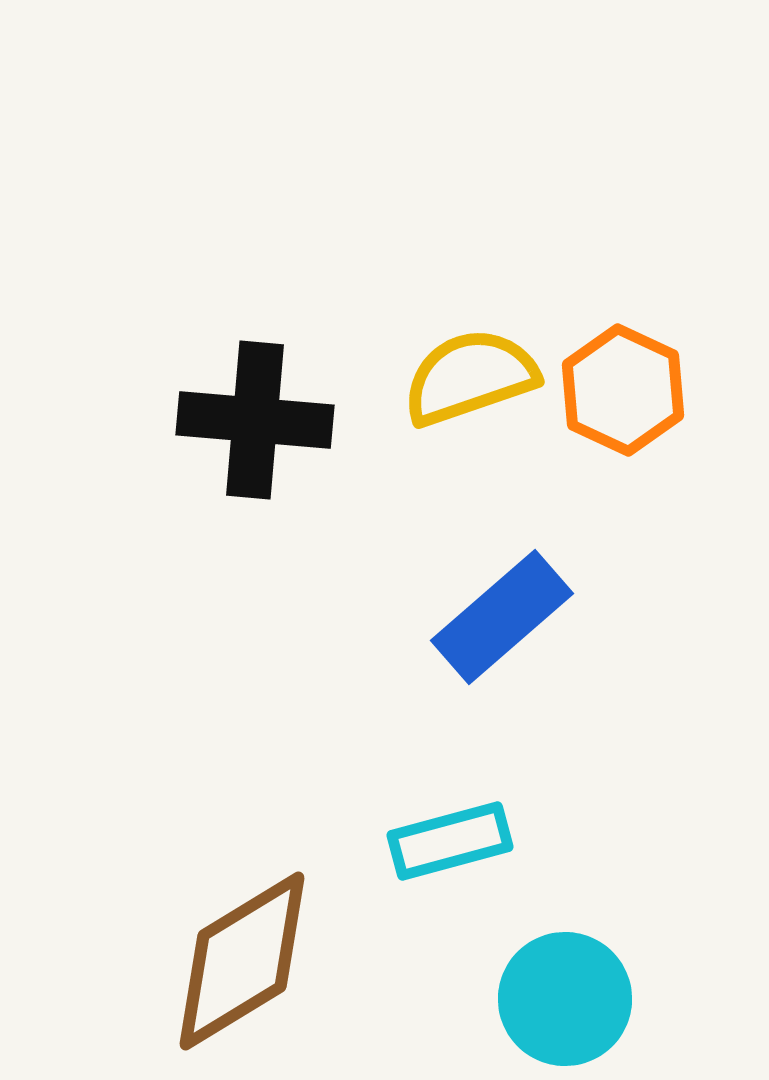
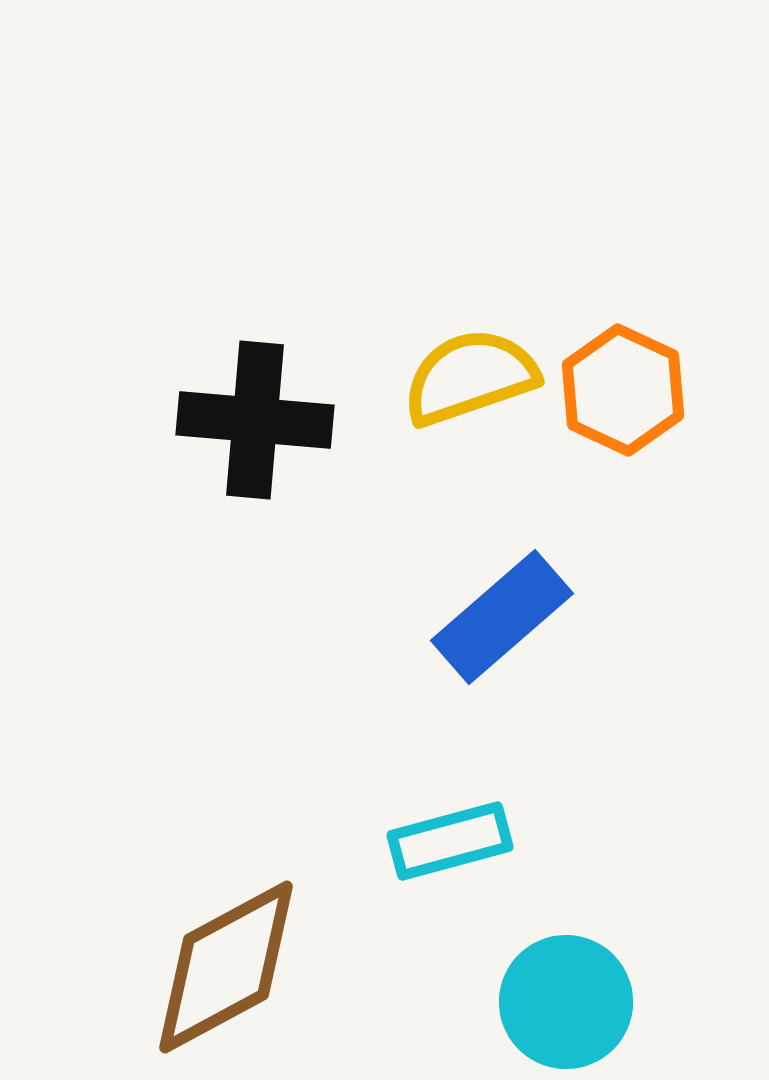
brown diamond: moved 16 px left, 6 px down; rotated 3 degrees clockwise
cyan circle: moved 1 px right, 3 px down
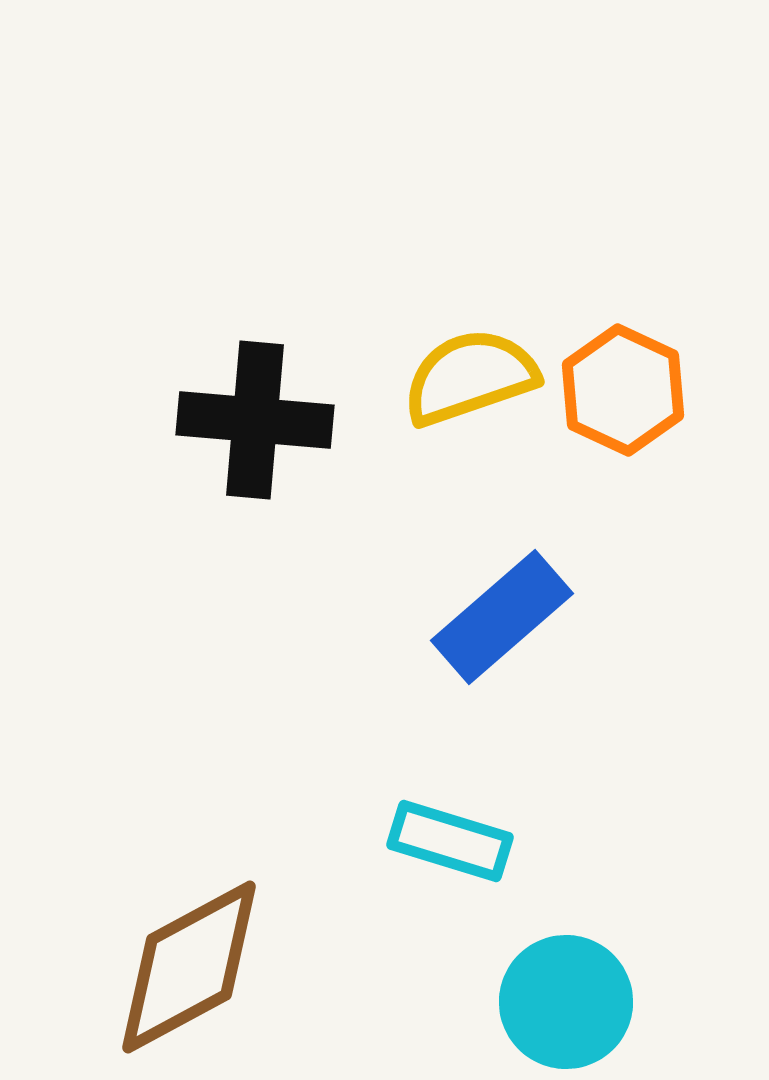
cyan rectangle: rotated 32 degrees clockwise
brown diamond: moved 37 px left
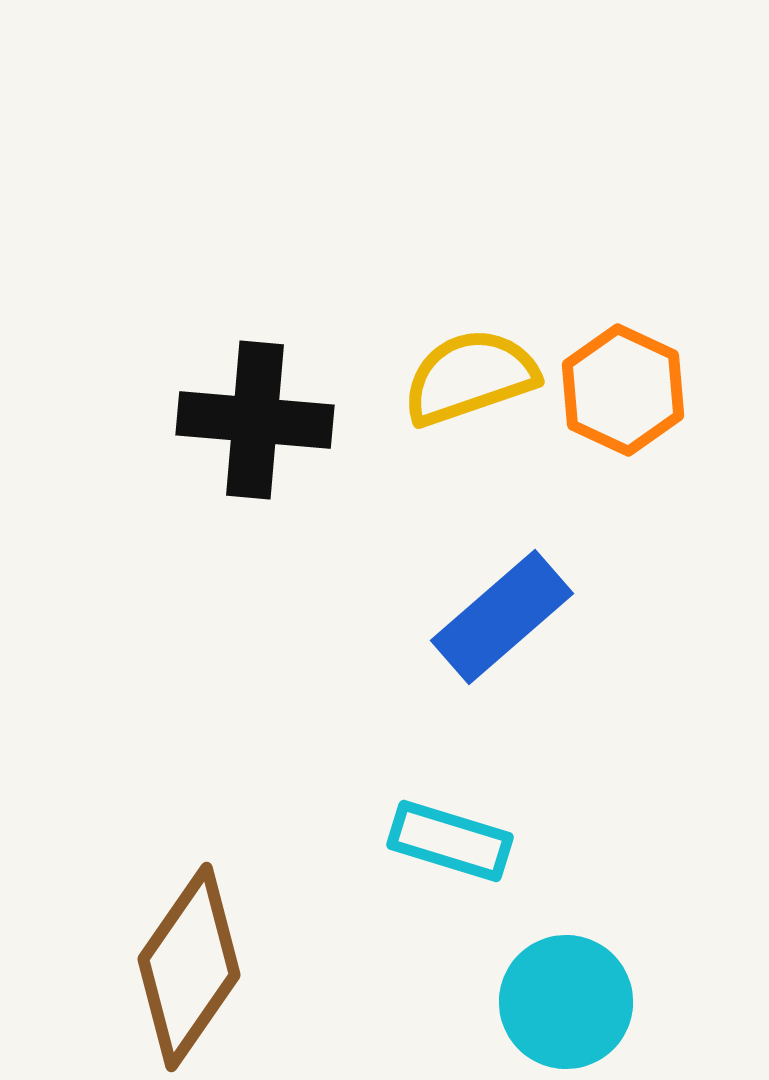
brown diamond: rotated 27 degrees counterclockwise
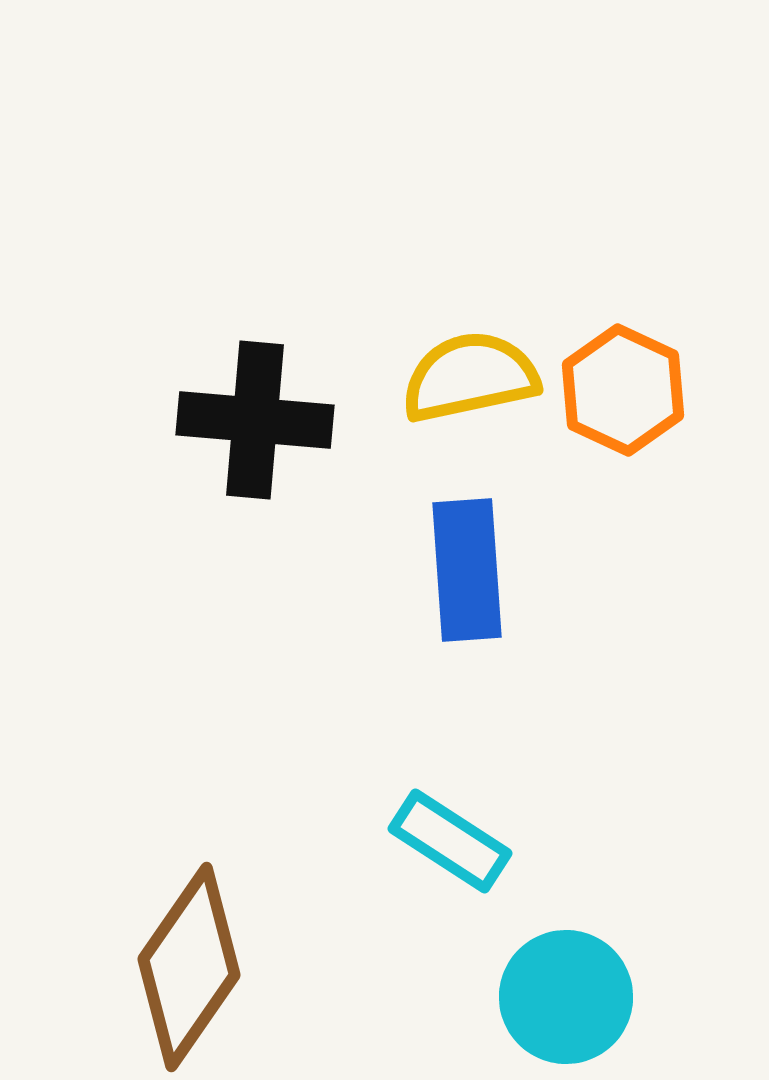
yellow semicircle: rotated 7 degrees clockwise
blue rectangle: moved 35 px left, 47 px up; rotated 53 degrees counterclockwise
cyan rectangle: rotated 16 degrees clockwise
cyan circle: moved 5 px up
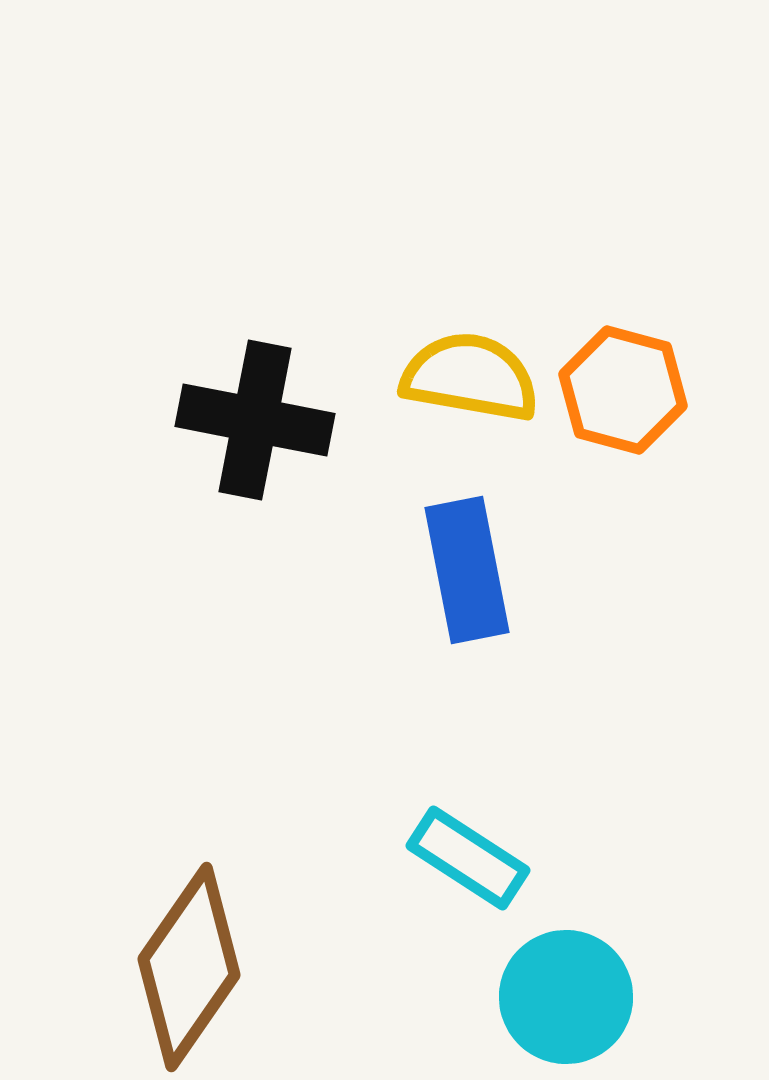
yellow semicircle: rotated 22 degrees clockwise
orange hexagon: rotated 10 degrees counterclockwise
black cross: rotated 6 degrees clockwise
blue rectangle: rotated 7 degrees counterclockwise
cyan rectangle: moved 18 px right, 17 px down
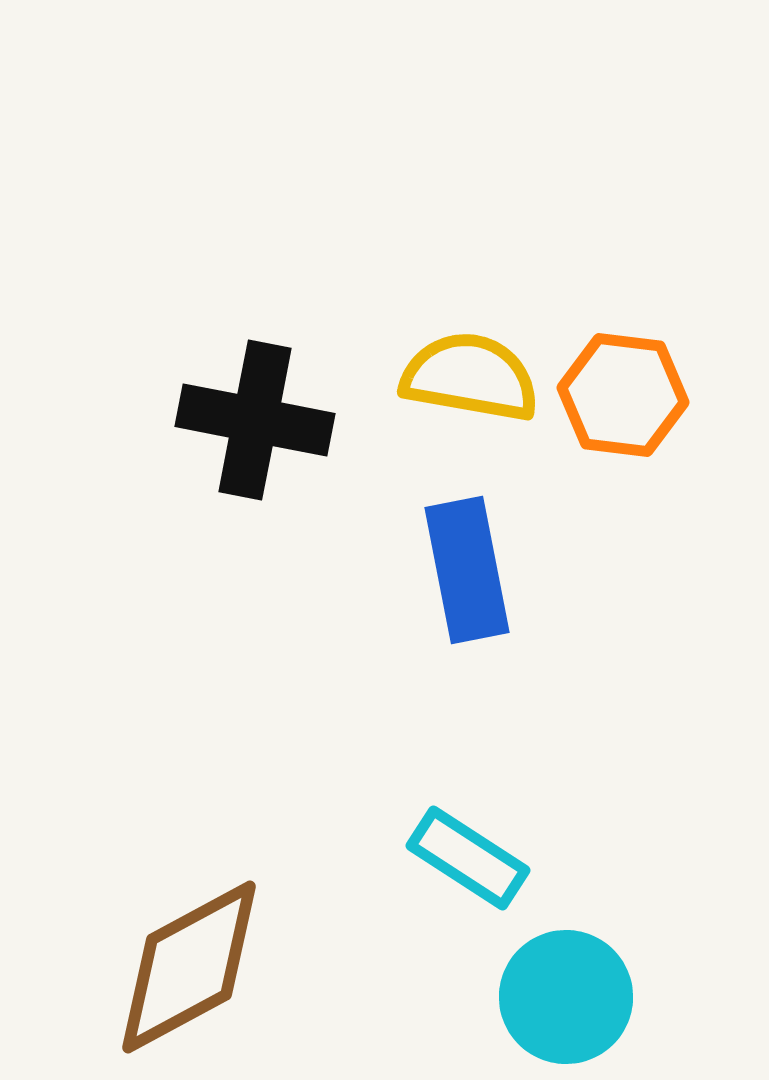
orange hexagon: moved 5 px down; rotated 8 degrees counterclockwise
brown diamond: rotated 27 degrees clockwise
